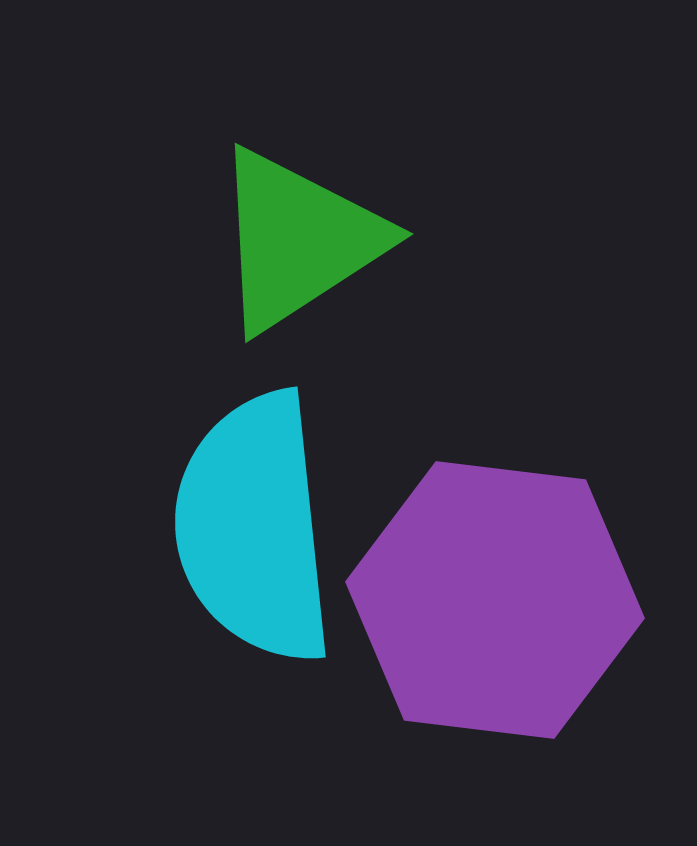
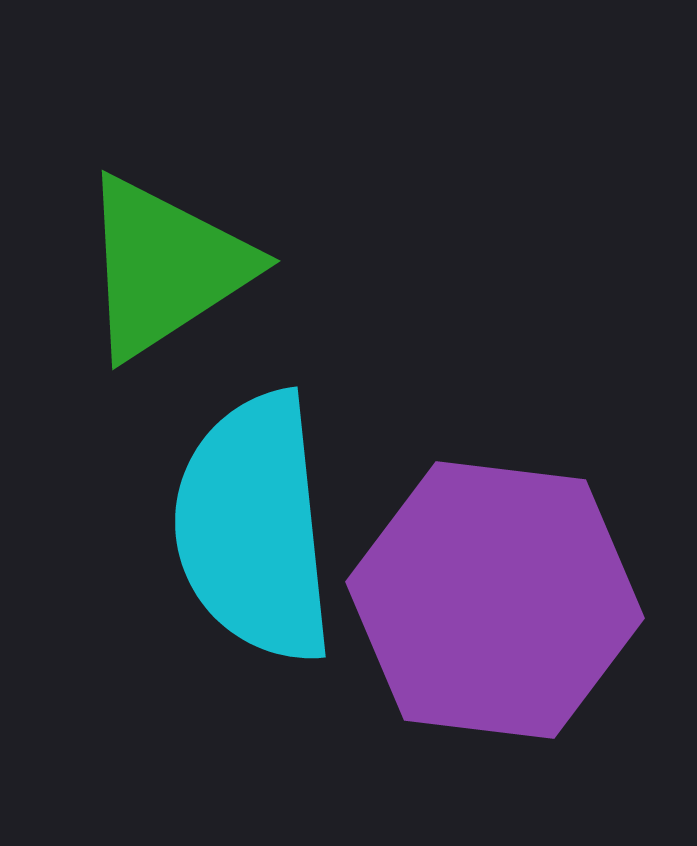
green triangle: moved 133 px left, 27 px down
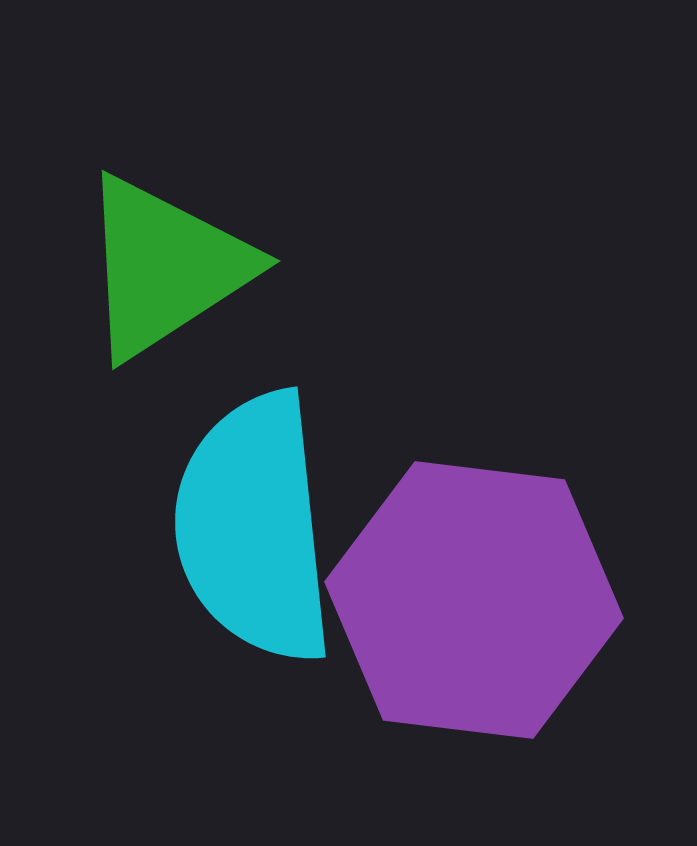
purple hexagon: moved 21 px left
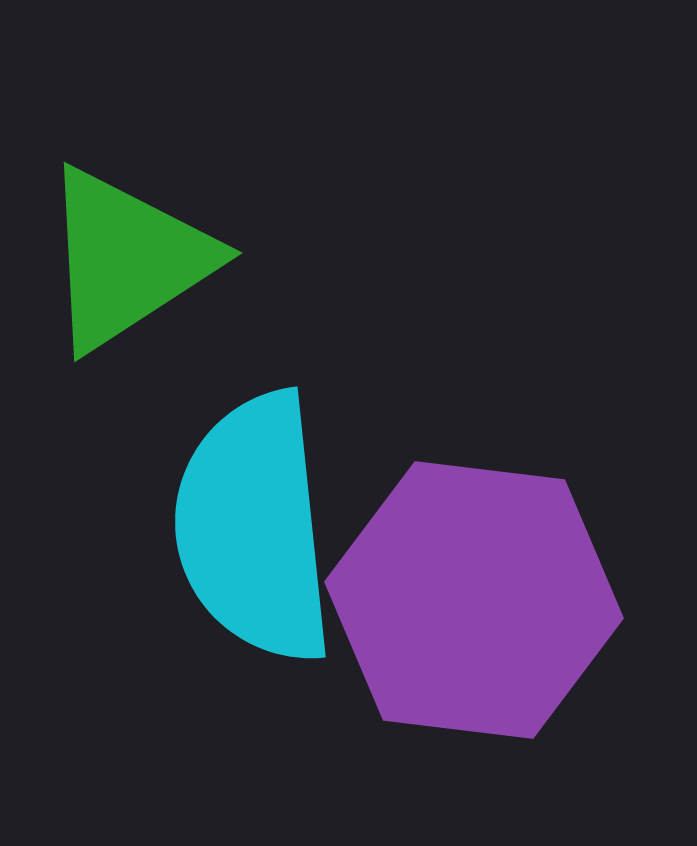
green triangle: moved 38 px left, 8 px up
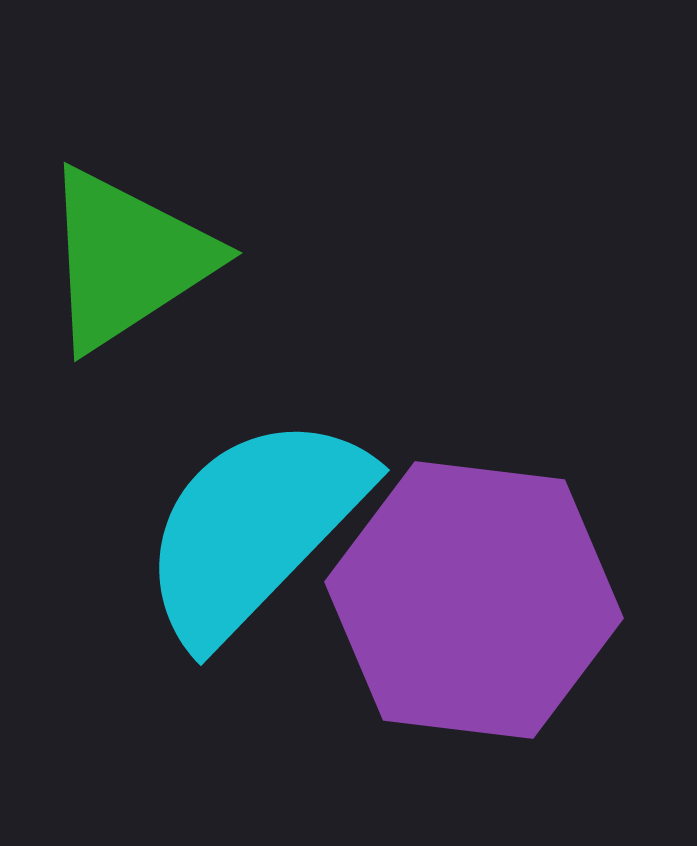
cyan semicircle: rotated 50 degrees clockwise
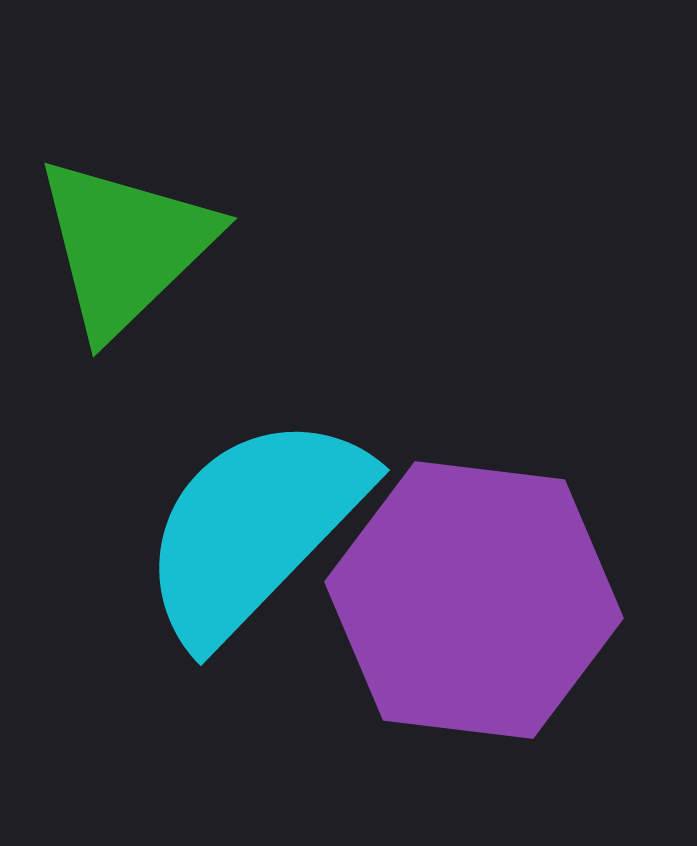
green triangle: moved 2 px left, 13 px up; rotated 11 degrees counterclockwise
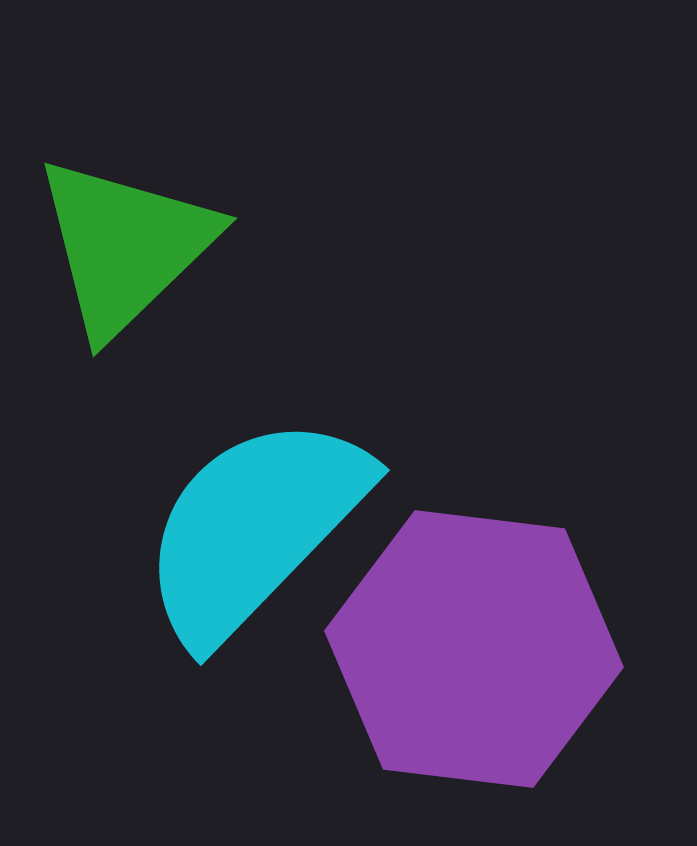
purple hexagon: moved 49 px down
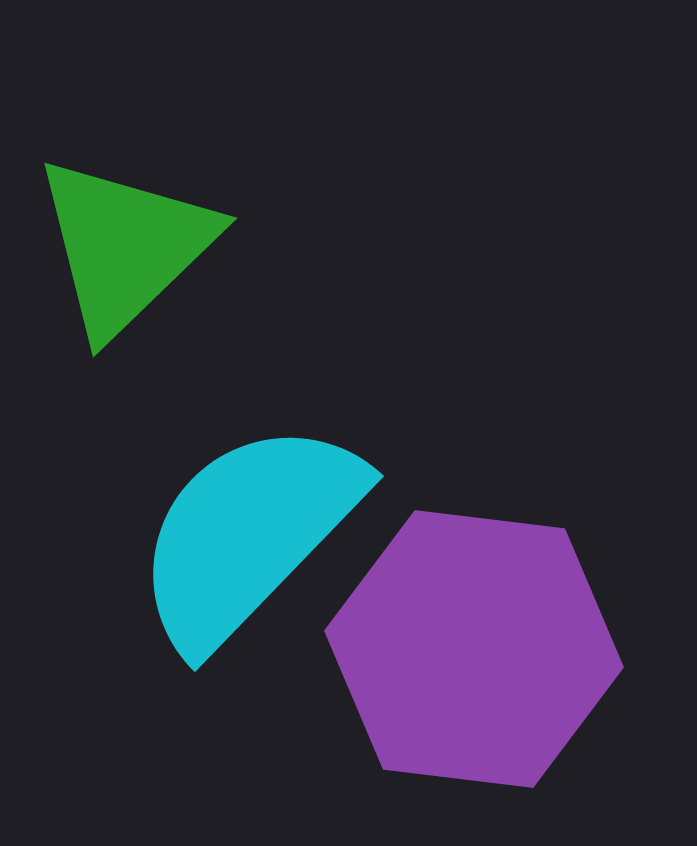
cyan semicircle: moved 6 px left, 6 px down
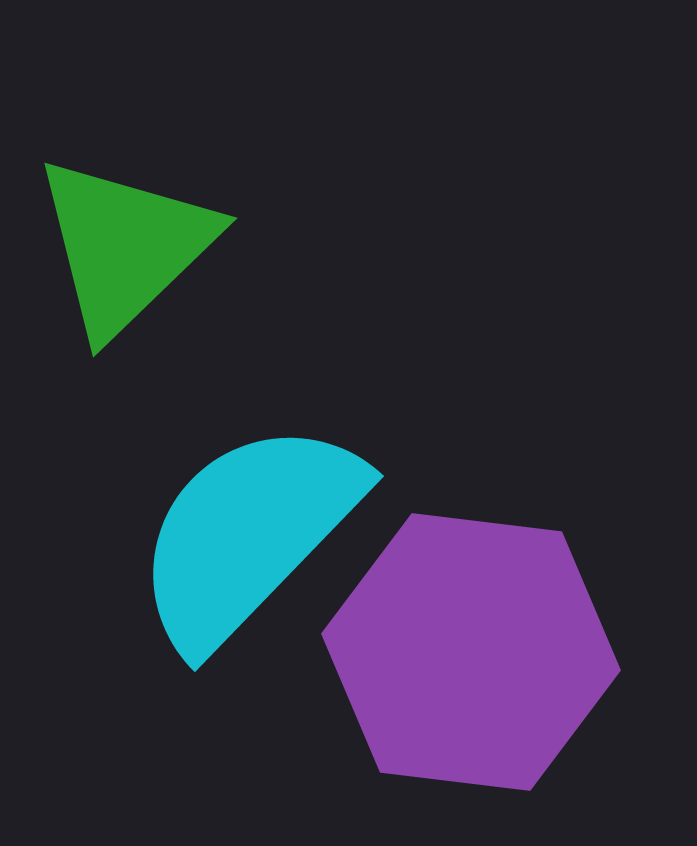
purple hexagon: moved 3 px left, 3 px down
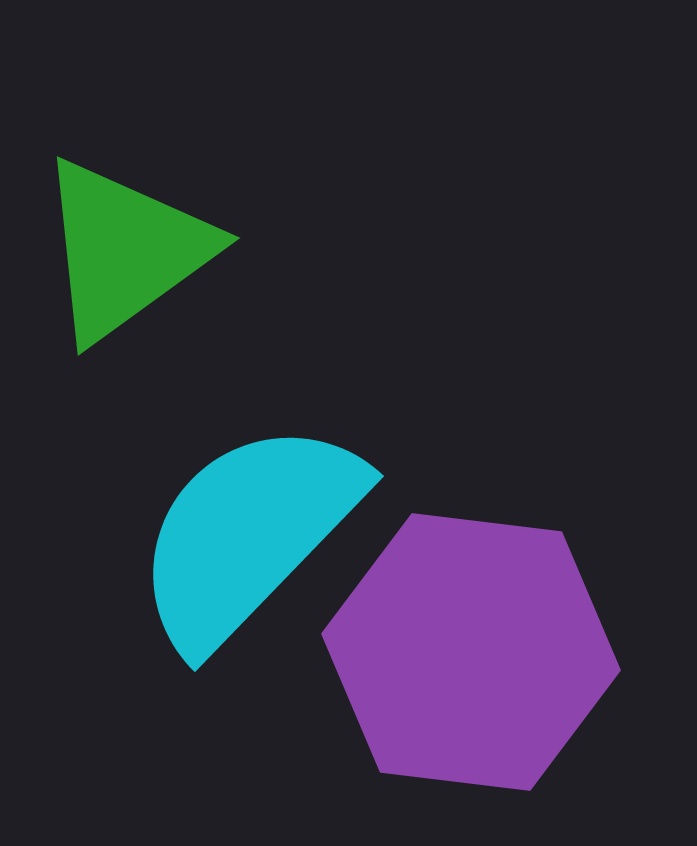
green triangle: moved 4 px down; rotated 8 degrees clockwise
